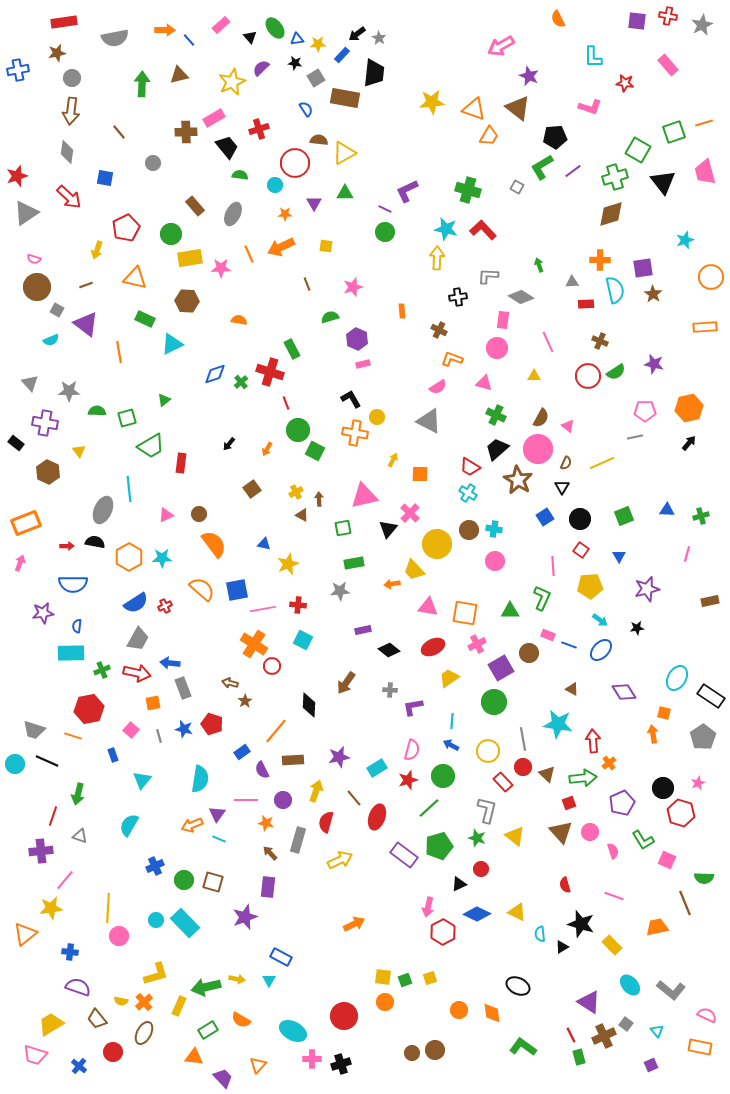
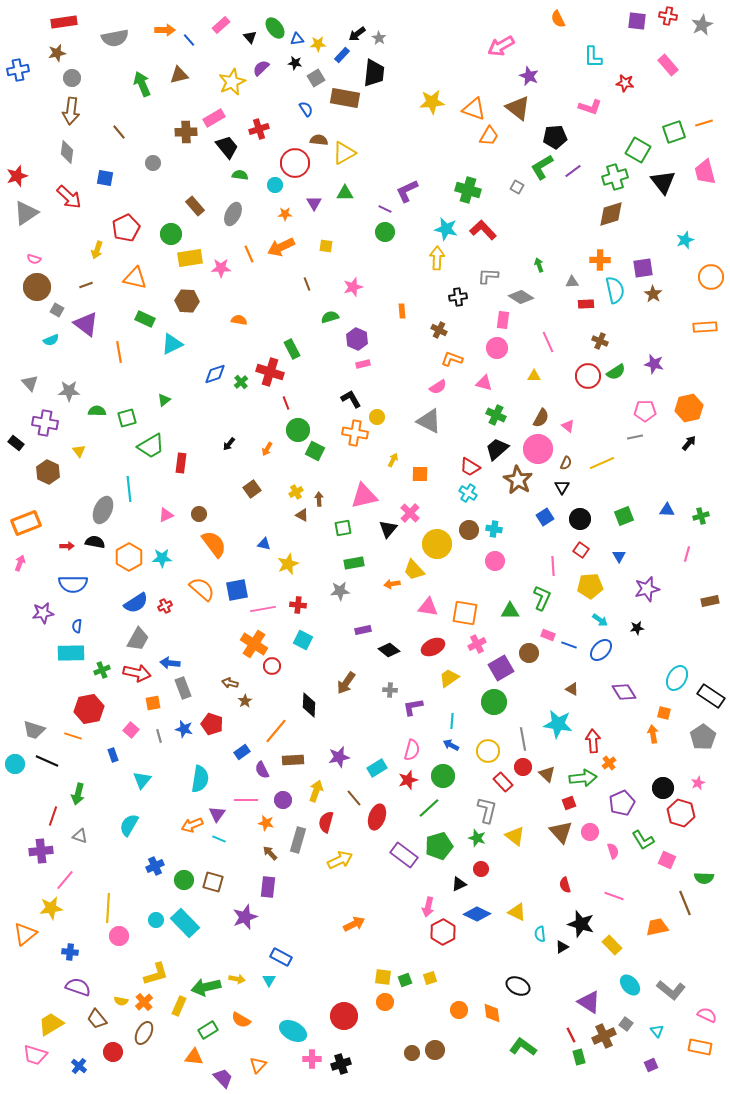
green arrow at (142, 84): rotated 25 degrees counterclockwise
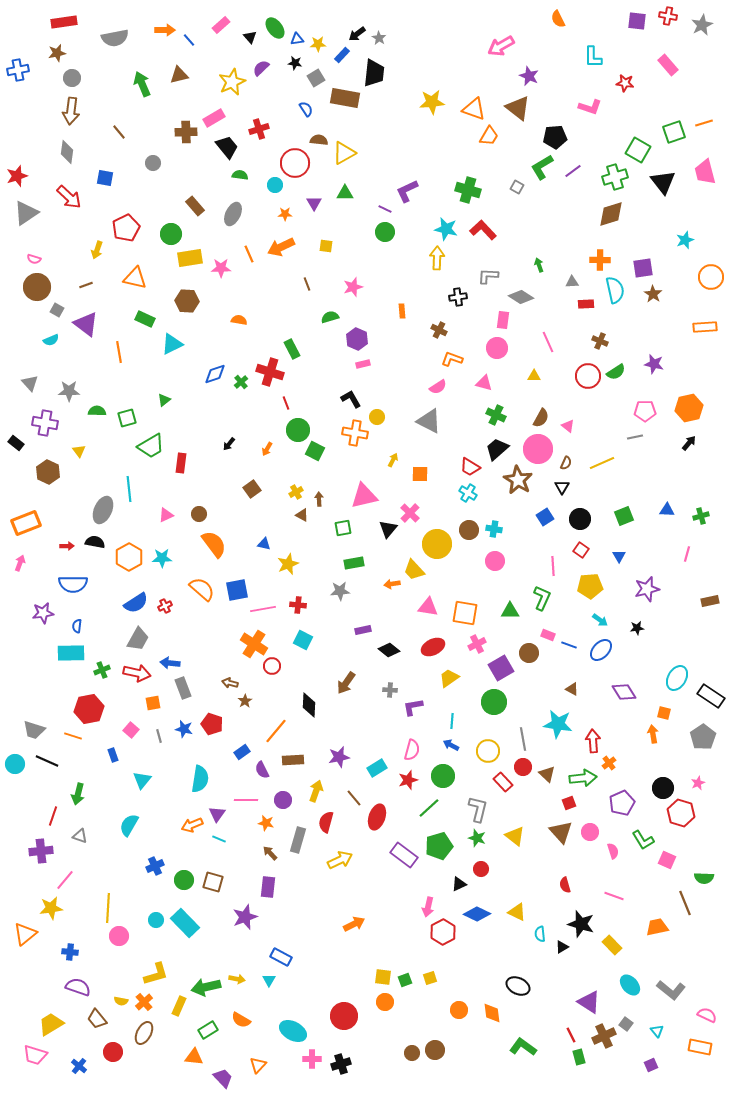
gray L-shape at (487, 810): moved 9 px left, 1 px up
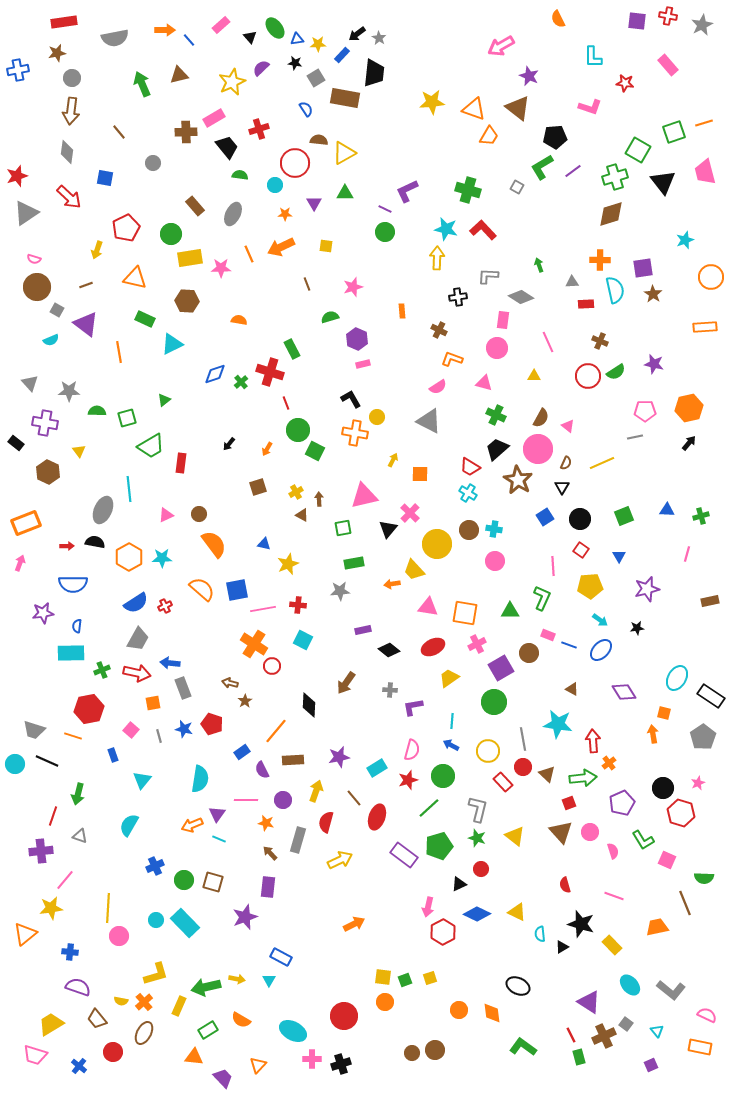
brown square at (252, 489): moved 6 px right, 2 px up; rotated 18 degrees clockwise
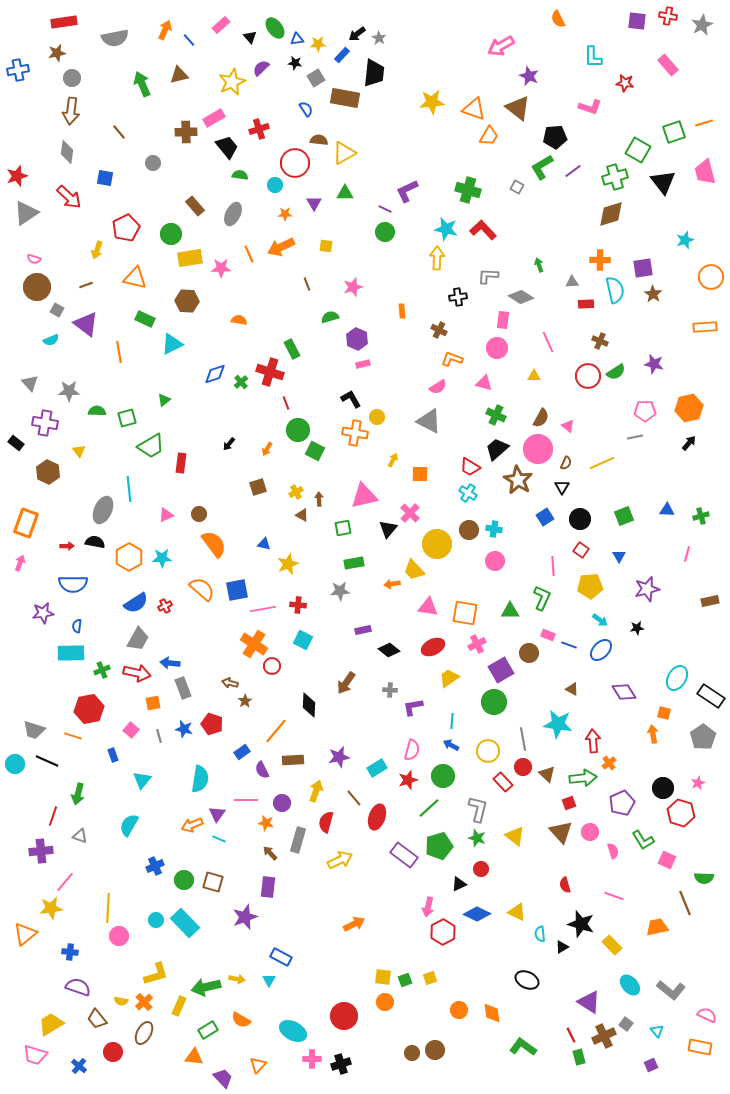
orange arrow at (165, 30): rotated 66 degrees counterclockwise
orange rectangle at (26, 523): rotated 48 degrees counterclockwise
purple square at (501, 668): moved 2 px down
purple circle at (283, 800): moved 1 px left, 3 px down
pink line at (65, 880): moved 2 px down
black ellipse at (518, 986): moved 9 px right, 6 px up
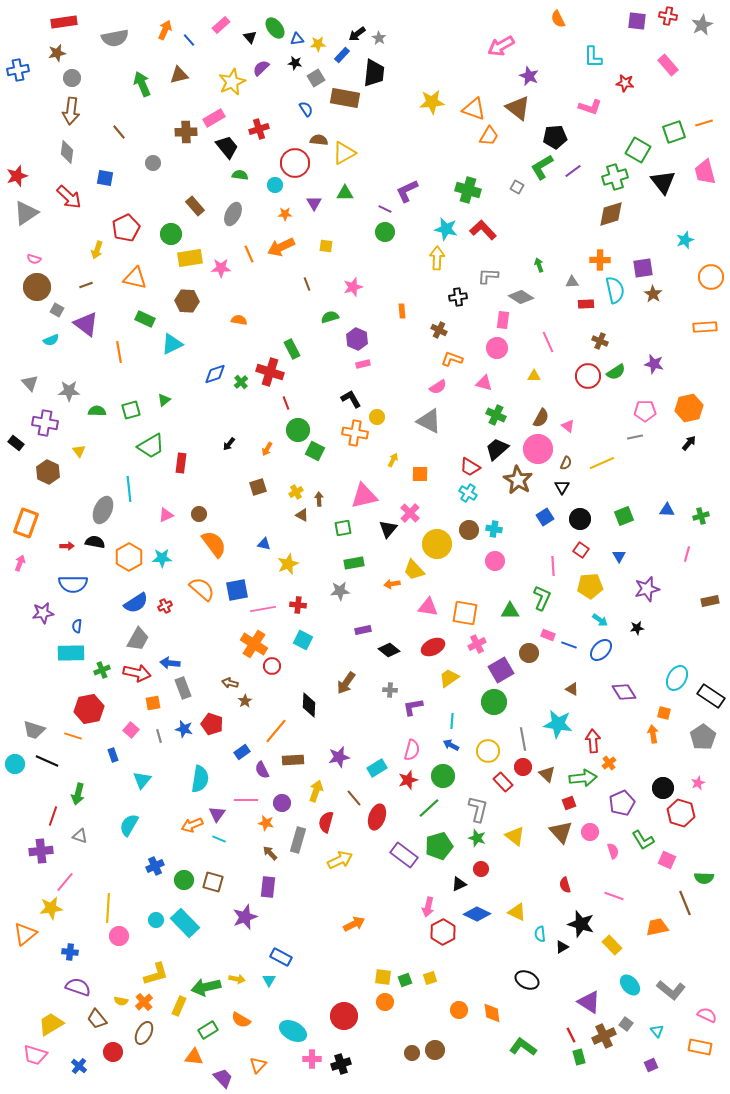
green square at (127, 418): moved 4 px right, 8 px up
